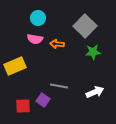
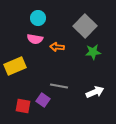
orange arrow: moved 3 px down
red square: rotated 14 degrees clockwise
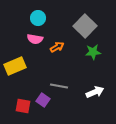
orange arrow: rotated 144 degrees clockwise
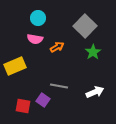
green star: rotated 28 degrees counterclockwise
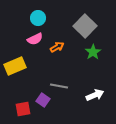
pink semicircle: rotated 35 degrees counterclockwise
white arrow: moved 3 px down
red square: moved 3 px down; rotated 21 degrees counterclockwise
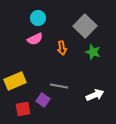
orange arrow: moved 5 px right, 1 px down; rotated 112 degrees clockwise
green star: rotated 21 degrees counterclockwise
yellow rectangle: moved 15 px down
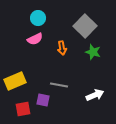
gray line: moved 1 px up
purple square: rotated 24 degrees counterclockwise
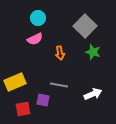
orange arrow: moved 2 px left, 5 px down
yellow rectangle: moved 1 px down
white arrow: moved 2 px left, 1 px up
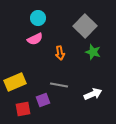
purple square: rotated 32 degrees counterclockwise
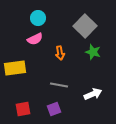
yellow rectangle: moved 14 px up; rotated 15 degrees clockwise
purple square: moved 11 px right, 9 px down
